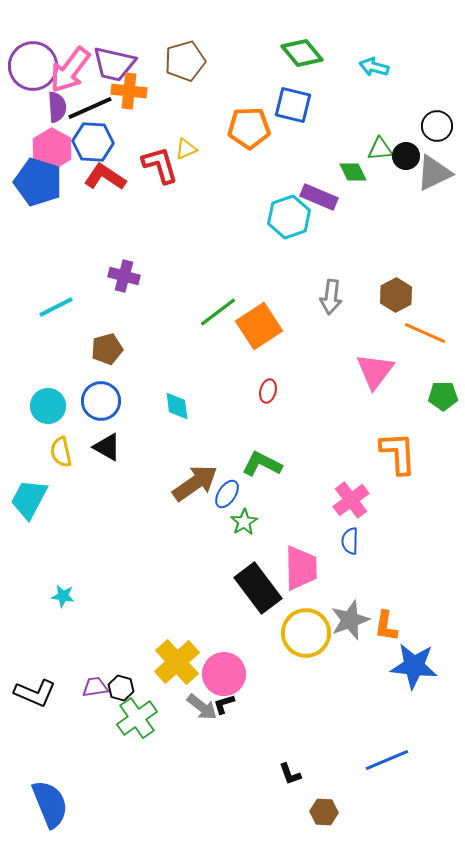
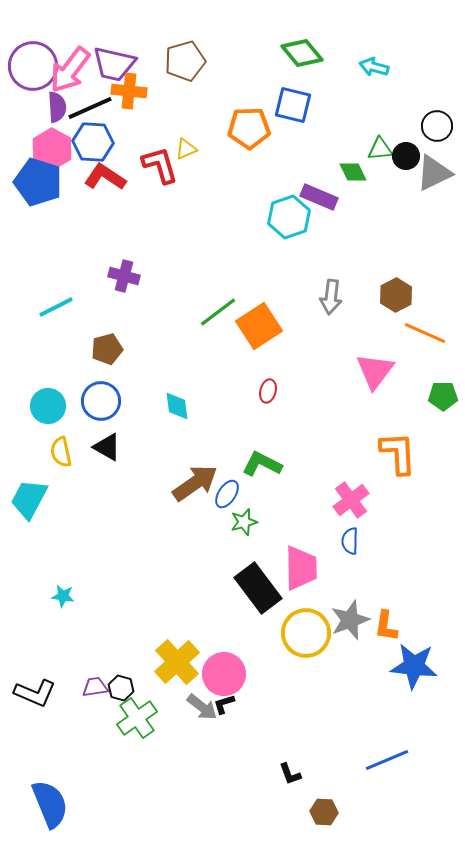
green star at (244, 522): rotated 16 degrees clockwise
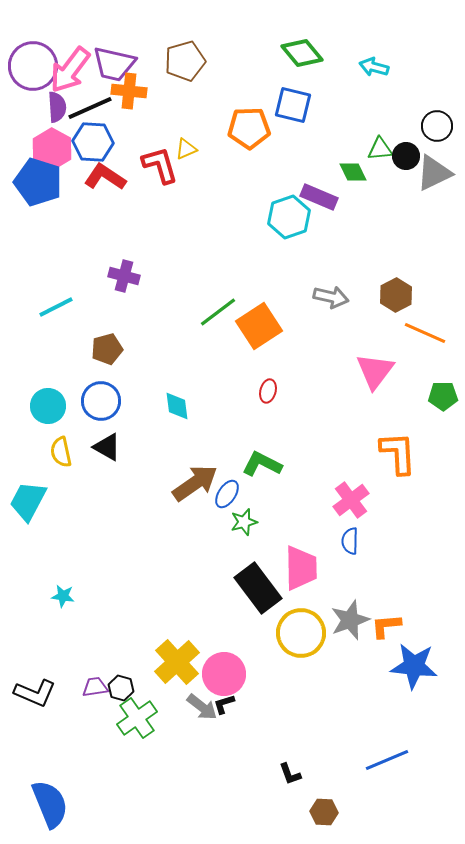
gray arrow at (331, 297): rotated 84 degrees counterclockwise
cyan trapezoid at (29, 499): moved 1 px left, 2 px down
orange L-shape at (386, 626): rotated 76 degrees clockwise
yellow circle at (306, 633): moved 5 px left
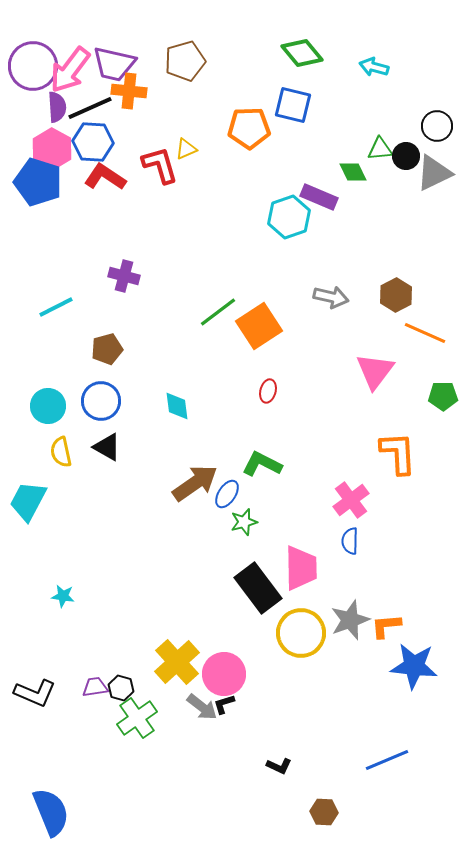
black L-shape at (290, 774): moved 11 px left, 8 px up; rotated 45 degrees counterclockwise
blue semicircle at (50, 804): moved 1 px right, 8 px down
